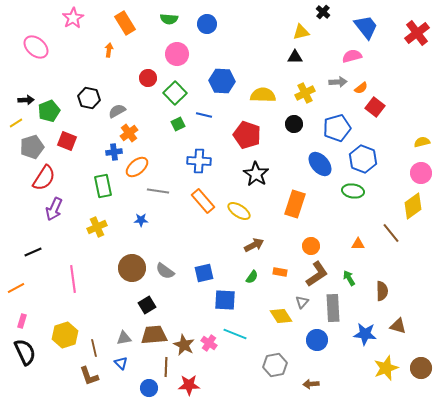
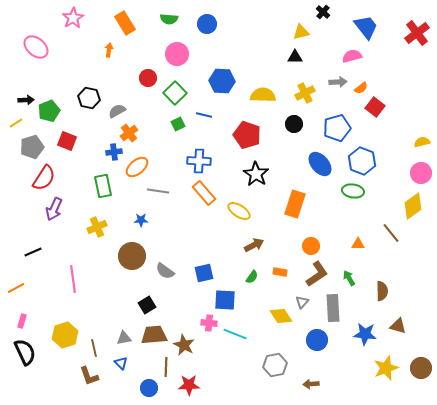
blue hexagon at (363, 159): moved 1 px left, 2 px down
orange rectangle at (203, 201): moved 1 px right, 8 px up
brown circle at (132, 268): moved 12 px up
pink cross at (209, 343): moved 20 px up; rotated 28 degrees counterclockwise
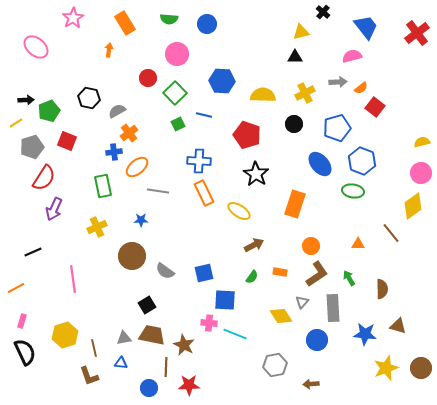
orange rectangle at (204, 193): rotated 15 degrees clockwise
brown semicircle at (382, 291): moved 2 px up
brown trapezoid at (154, 335): moved 2 px left; rotated 16 degrees clockwise
blue triangle at (121, 363): rotated 40 degrees counterclockwise
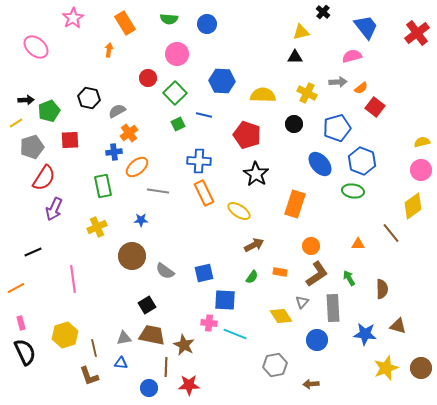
yellow cross at (305, 93): moved 2 px right; rotated 36 degrees counterclockwise
red square at (67, 141): moved 3 px right, 1 px up; rotated 24 degrees counterclockwise
pink circle at (421, 173): moved 3 px up
pink rectangle at (22, 321): moved 1 px left, 2 px down; rotated 32 degrees counterclockwise
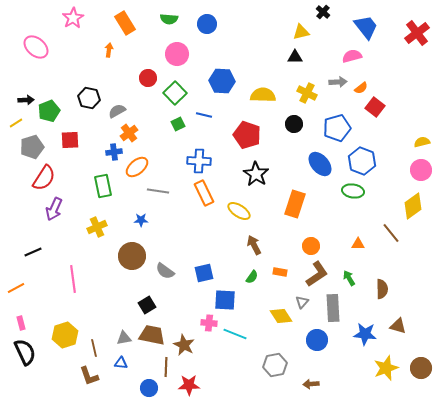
brown arrow at (254, 245): rotated 90 degrees counterclockwise
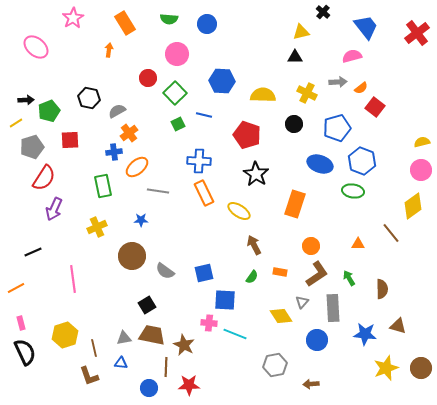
blue ellipse at (320, 164): rotated 30 degrees counterclockwise
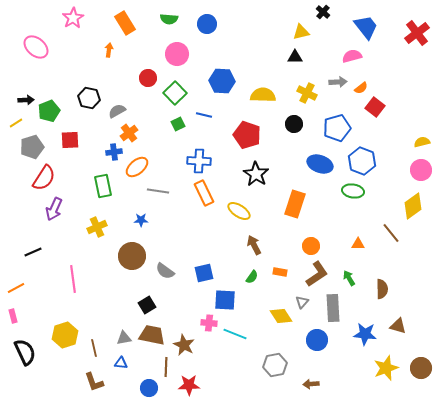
pink rectangle at (21, 323): moved 8 px left, 7 px up
brown L-shape at (89, 376): moved 5 px right, 6 px down
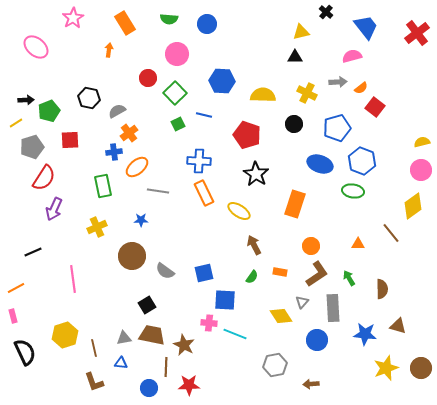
black cross at (323, 12): moved 3 px right
